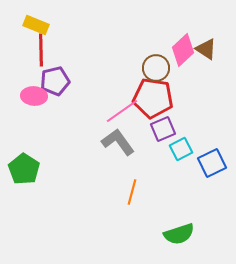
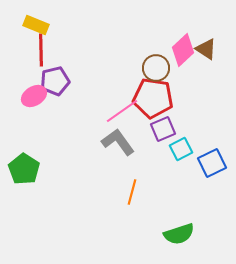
pink ellipse: rotated 35 degrees counterclockwise
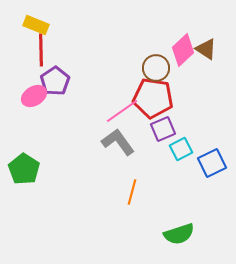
purple pentagon: rotated 20 degrees counterclockwise
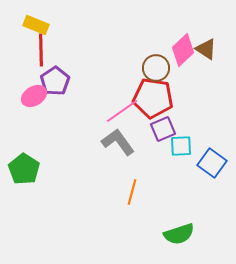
cyan square: moved 3 px up; rotated 25 degrees clockwise
blue square: rotated 28 degrees counterclockwise
